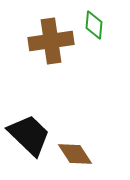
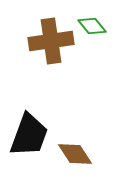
green diamond: moved 2 px left, 1 px down; rotated 44 degrees counterclockwise
black trapezoid: rotated 66 degrees clockwise
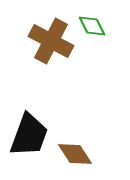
green diamond: rotated 12 degrees clockwise
brown cross: rotated 36 degrees clockwise
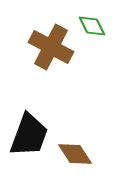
brown cross: moved 6 px down
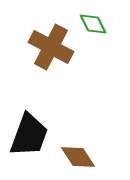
green diamond: moved 1 px right, 2 px up
brown diamond: moved 3 px right, 3 px down
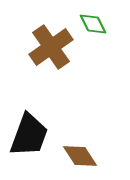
brown cross: rotated 27 degrees clockwise
brown diamond: moved 2 px right, 1 px up
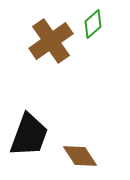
green diamond: rotated 76 degrees clockwise
brown cross: moved 6 px up
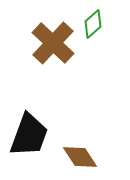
brown cross: moved 2 px right, 2 px down; rotated 12 degrees counterclockwise
brown diamond: moved 1 px down
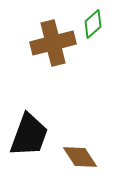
brown cross: rotated 33 degrees clockwise
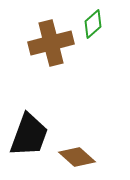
brown cross: moved 2 px left
brown diamond: moved 3 px left; rotated 15 degrees counterclockwise
